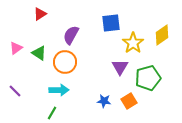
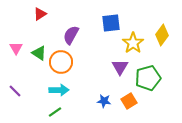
yellow diamond: rotated 20 degrees counterclockwise
pink triangle: rotated 24 degrees counterclockwise
orange circle: moved 4 px left
green line: moved 3 px right, 1 px up; rotated 24 degrees clockwise
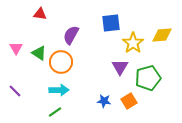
red triangle: rotated 40 degrees clockwise
yellow diamond: rotated 50 degrees clockwise
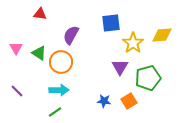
purple line: moved 2 px right
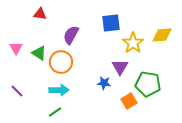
green pentagon: moved 6 px down; rotated 25 degrees clockwise
blue star: moved 18 px up
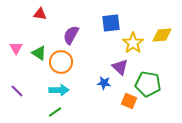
purple triangle: rotated 18 degrees counterclockwise
orange square: rotated 35 degrees counterclockwise
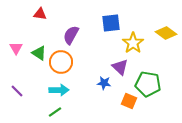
yellow diamond: moved 4 px right, 2 px up; rotated 40 degrees clockwise
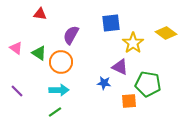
pink triangle: rotated 24 degrees counterclockwise
purple triangle: rotated 18 degrees counterclockwise
orange square: rotated 28 degrees counterclockwise
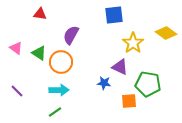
blue square: moved 3 px right, 8 px up
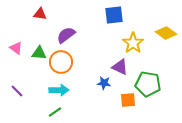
purple semicircle: moved 5 px left; rotated 24 degrees clockwise
green triangle: rotated 28 degrees counterclockwise
orange square: moved 1 px left, 1 px up
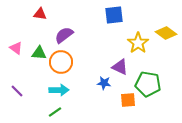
purple semicircle: moved 2 px left
yellow star: moved 5 px right
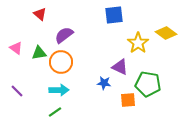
red triangle: rotated 32 degrees clockwise
green triangle: rotated 14 degrees counterclockwise
